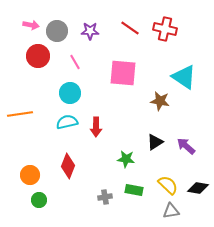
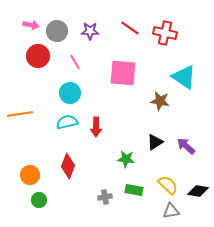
red cross: moved 4 px down
black diamond: moved 3 px down
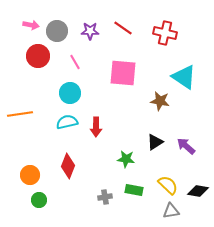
red line: moved 7 px left
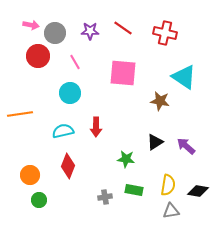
gray circle: moved 2 px left, 2 px down
cyan semicircle: moved 4 px left, 9 px down
yellow semicircle: rotated 55 degrees clockwise
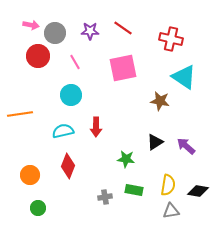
red cross: moved 6 px right, 6 px down
pink square: moved 5 px up; rotated 16 degrees counterclockwise
cyan circle: moved 1 px right, 2 px down
green circle: moved 1 px left, 8 px down
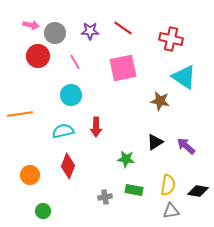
green circle: moved 5 px right, 3 px down
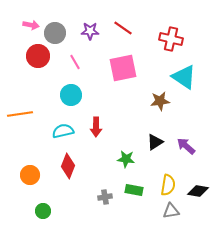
brown star: rotated 18 degrees counterclockwise
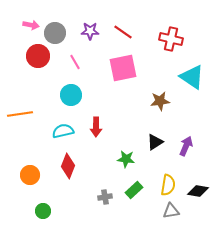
red line: moved 4 px down
cyan triangle: moved 8 px right
purple arrow: rotated 72 degrees clockwise
green rectangle: rotated 54 degrees counterclockwise
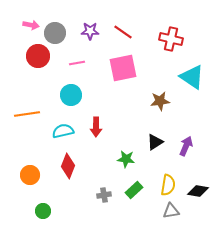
pink line: moved 2 px right, 1 px down; rotated 70 degrees counterclockwise
orange line: moved 7 px right
gray cross: moved 1 px left, 2 px up
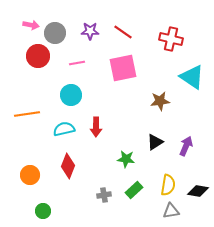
cyan semicircle: moved 1 px right, 2 px up
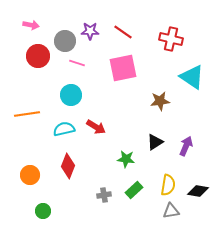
gray circle: moved 10 px right, 8 px down
pink line: rotated 28 degrees clockwise
red arrow: rotated 60 degrees counterclockwise
